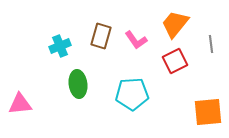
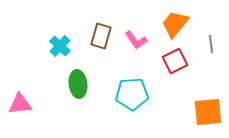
cyan cross: rotated 25 degrees counterclockwise
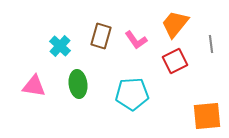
pink triangle: moved 14 px right, 18 px up; rotated 15 degrees clockwise
orange square: moved 1 px left, 4 px down
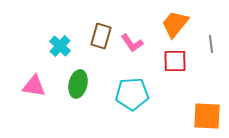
pink L-shape: moved 4 px left, 3 px down
red square: rotated 25 degrees clockwise
green ellipse: rotated 20 degrees clockwise
orange square: rotated 8 degrees clockwise
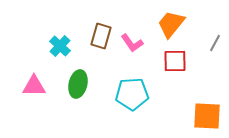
orange trapezoid: moved 4 px left
gray line: moved 4 px right, 1 px up; rotated 36 degrees clockwise
pink triangle: rotated 10 degrees counterclockwise
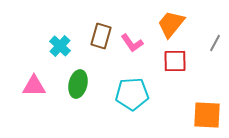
orange square: moved 1 px up
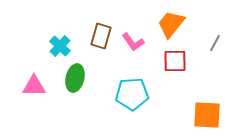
pink L-shape: moved 1 px right, 1 px up
green ellipse: moved 3 px left, 6 px up
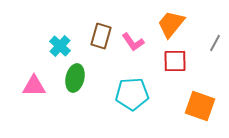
orange square: moved 7 px left, 9 px up; rotated 16 degrees clockwise
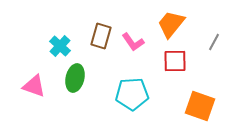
gray line: moved 1 px left, 1 px up
pink triangle: rotated 20 degrees clockwise
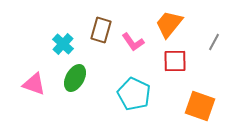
orange trapezoid: moved 2 px left
brown rectangle: moved 6 px up
cyan cross: moved 3 px right, 2 px up
green ellipse: rotated 16 degrees clockwise
pink triangle: moved 2 px up
cyan pentagon: moved 2 px right; rotated 28 degrees clockwise
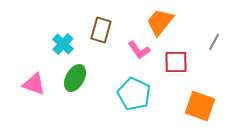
orange trapezoid: moved 9 px left, 2 px up
pink L-shape: moved 6 px right, 8 px down
red square: moved 1 px right, 1 px down
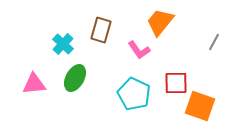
red square: moved 21 px down
pink triangle: rotated 25 degrees counterclockwise
